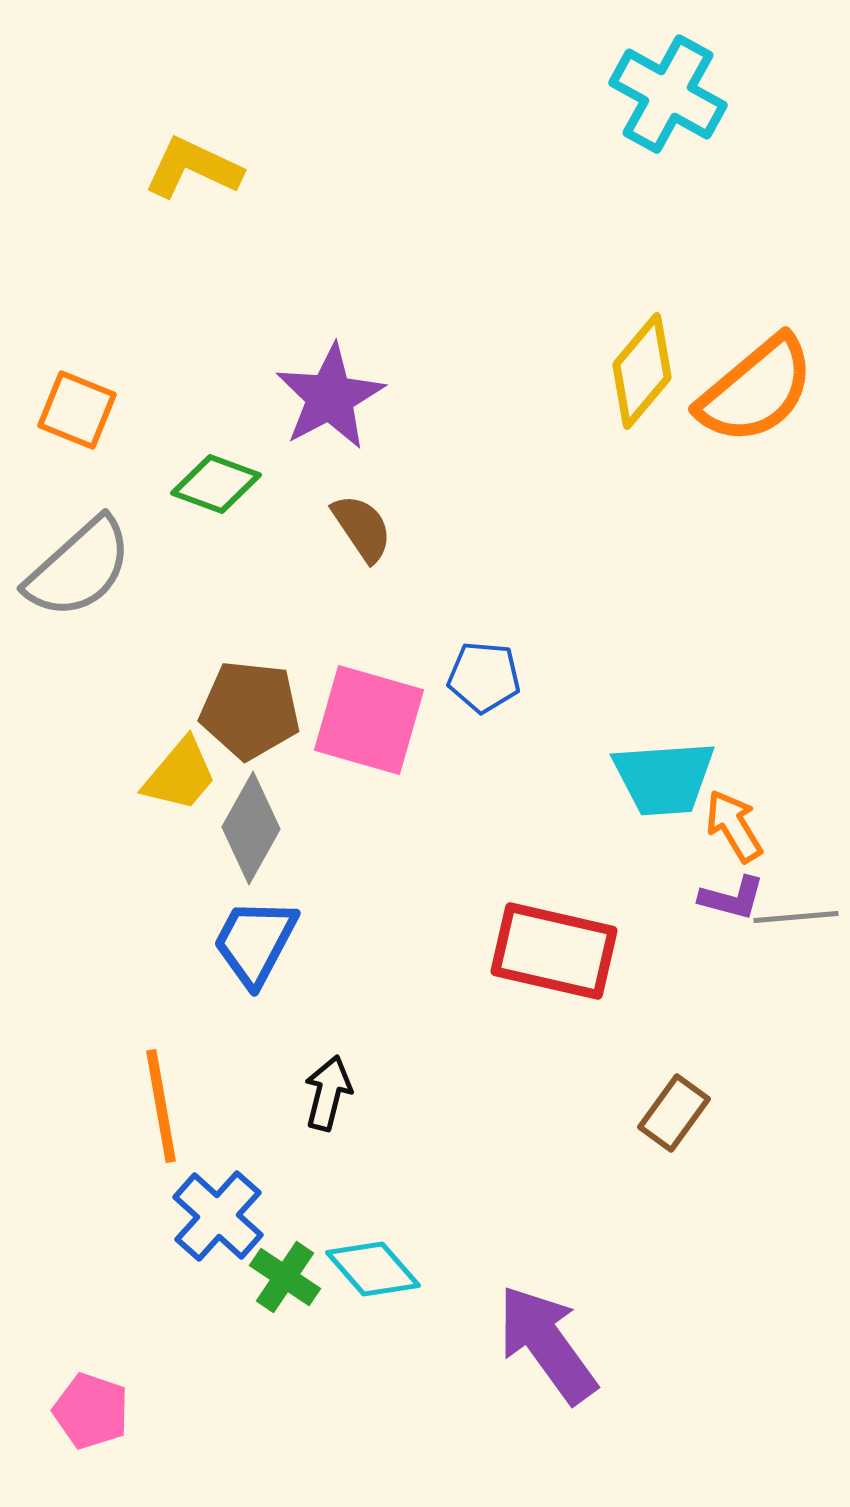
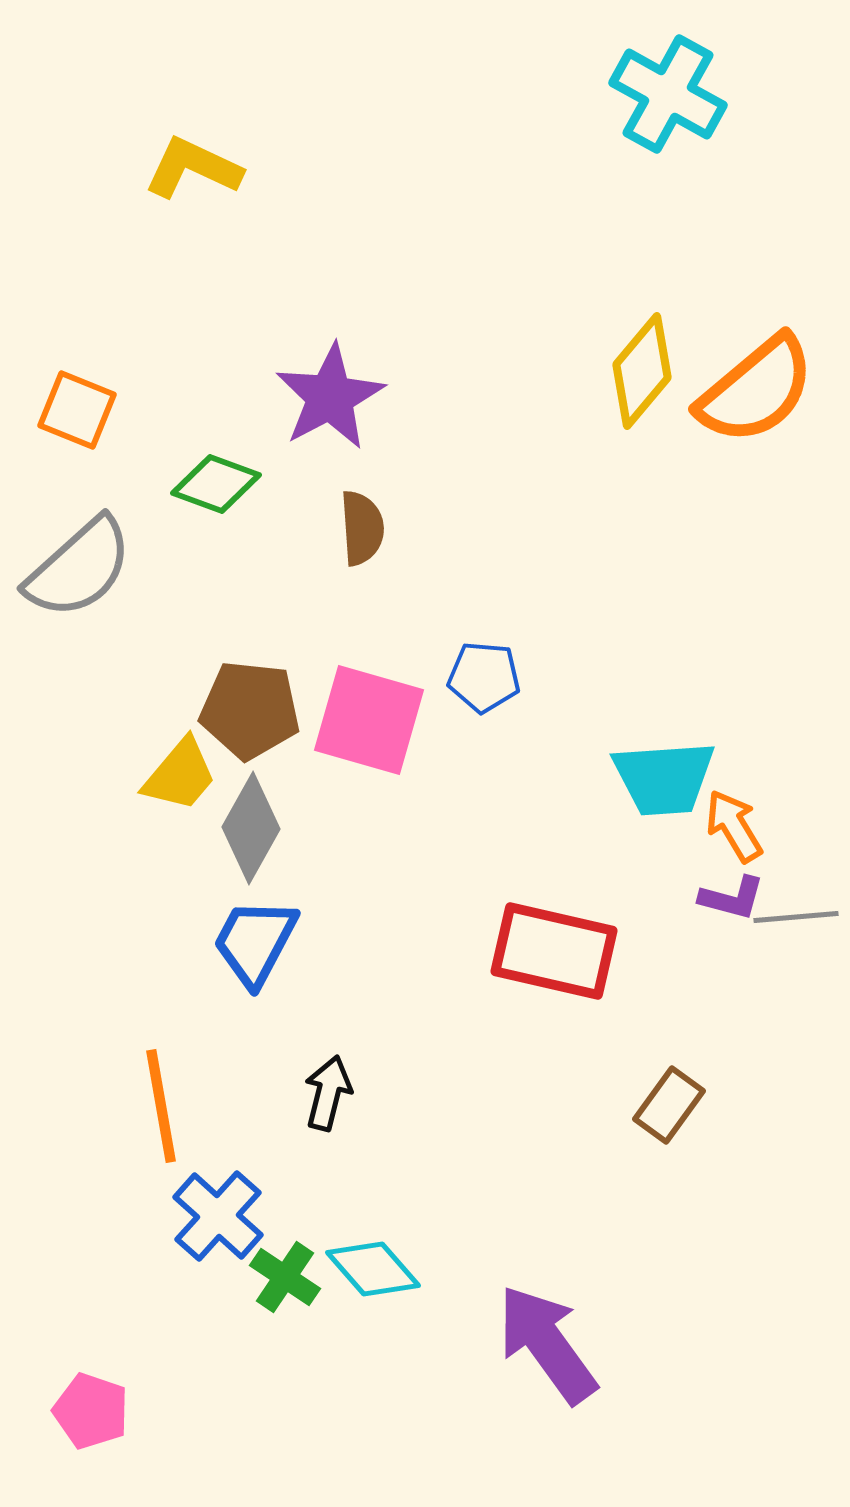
brown semicircle: rotated 30 degrees clockwise
brown rectangle: moved 5 px left, 8 px up
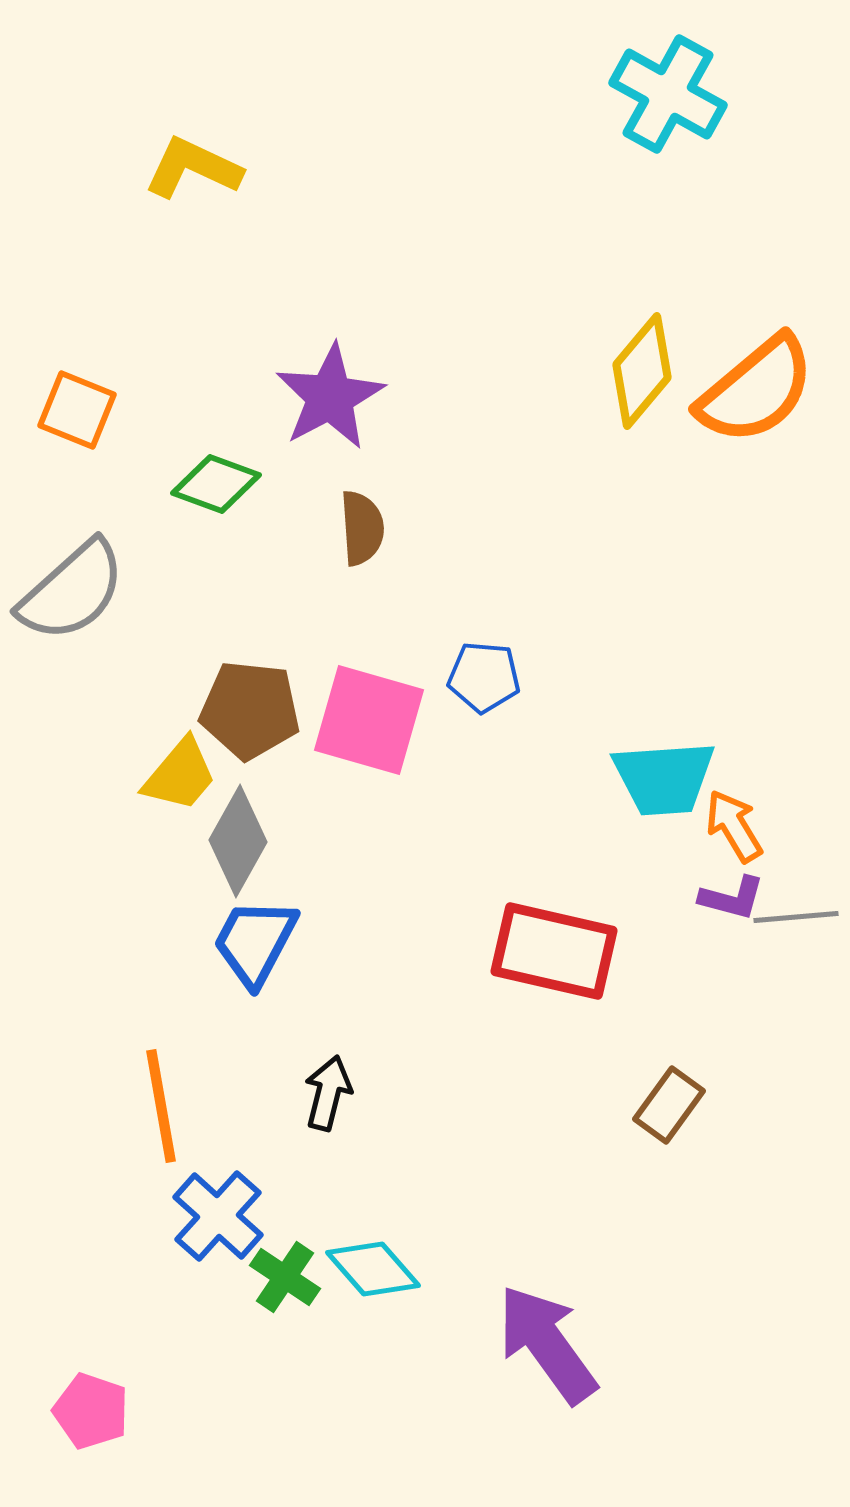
gray semicircle: moved 7 px left, 23 px down
gray diamond: moved 13 px left, 13 px down
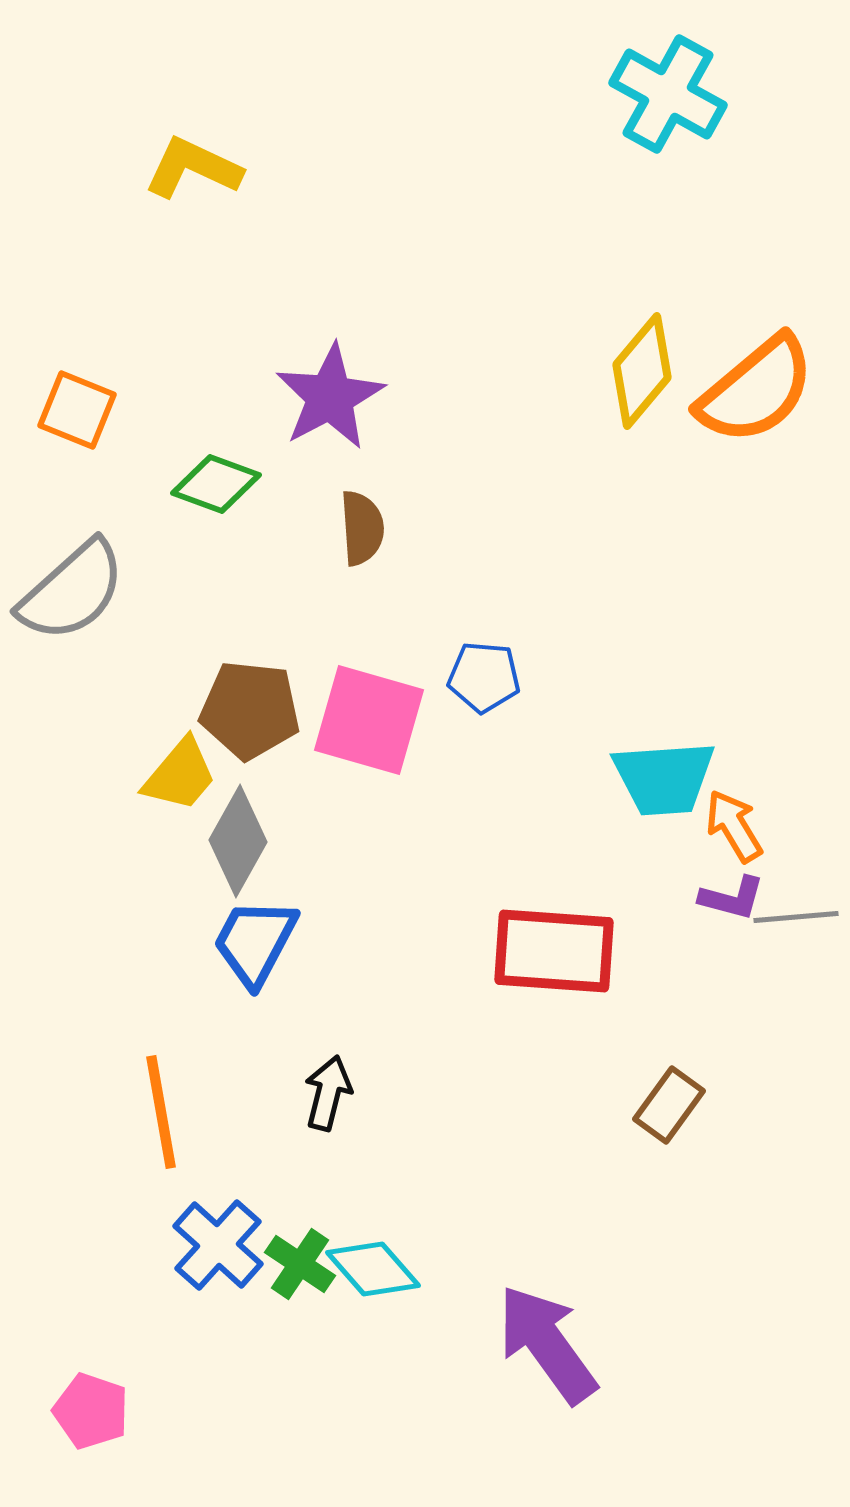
red rectangle: rotated 9 degrees counterclockwise
orange line: moved 6 px down
blue cross: moved 29 px down
green cross: moved 15 px right, 13 px up
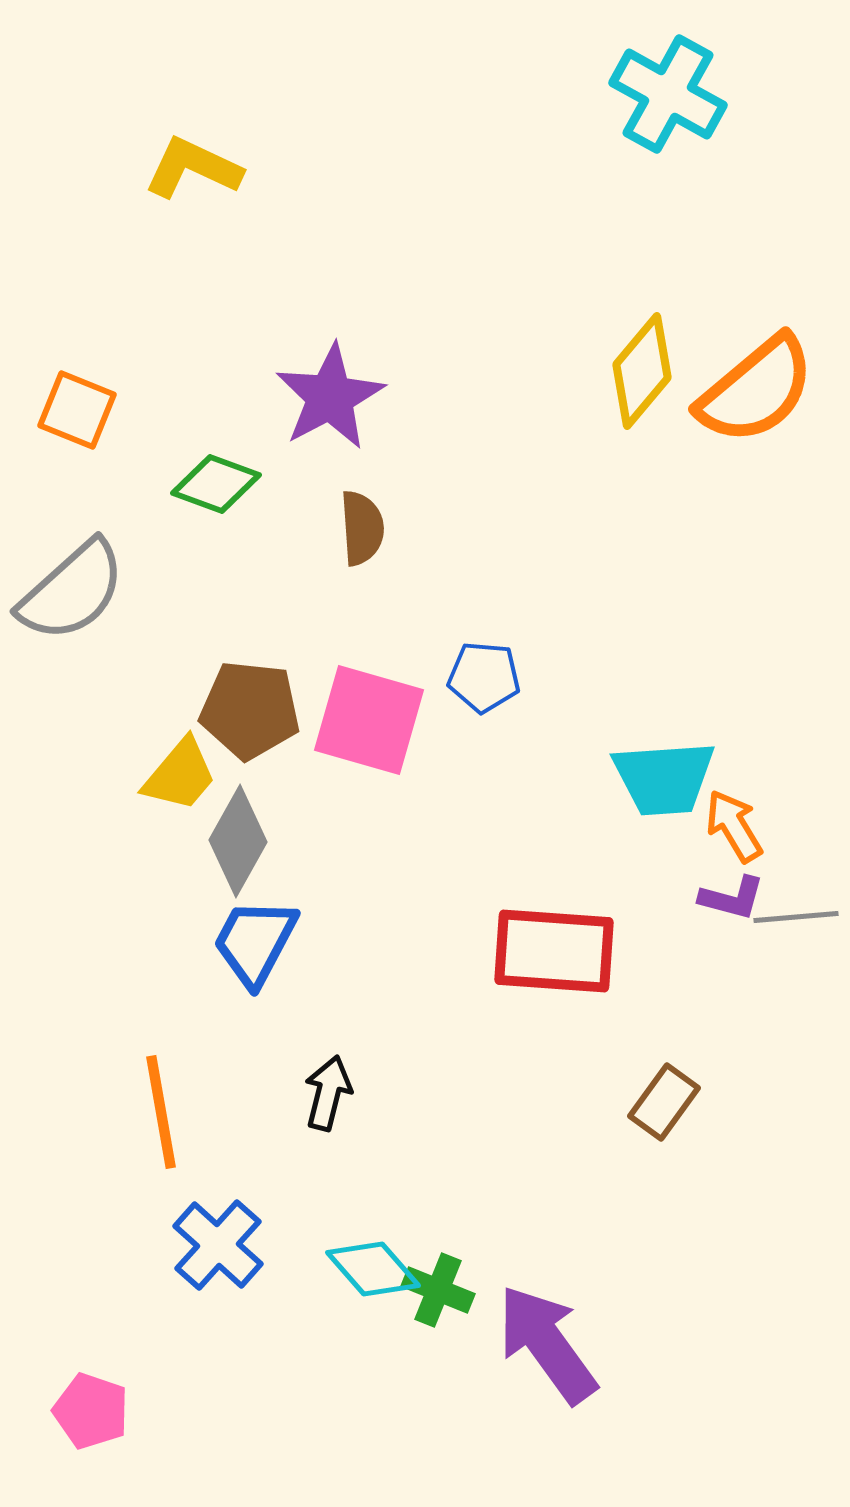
brown rectangle: moved 5 px left, 3 px up
green cross: moved 138 px right, 26 px down; rotated 12 degrees counterclockwise
